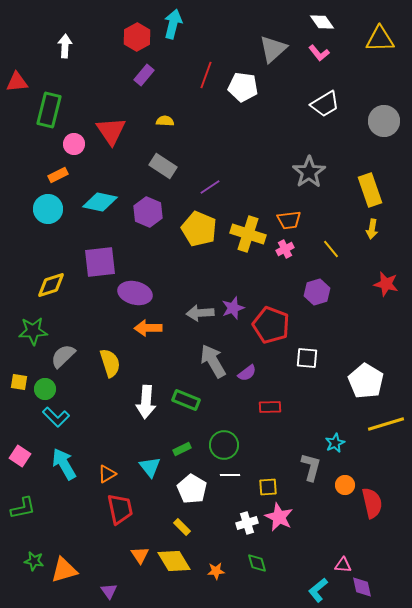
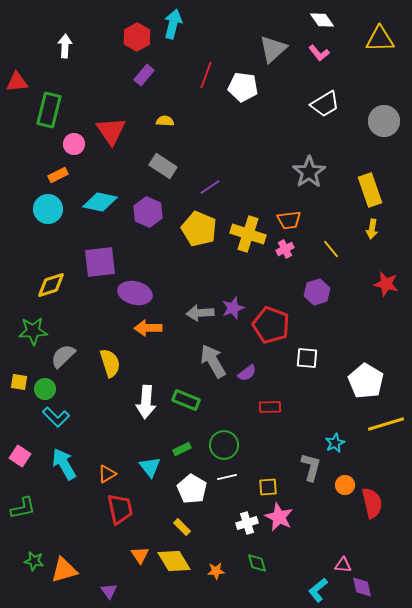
white diamond at (322, 22): moved 2 px up
white line at (230, 475): moved 3 px left, 2 px down; rotated 12 degrees counterclockwise
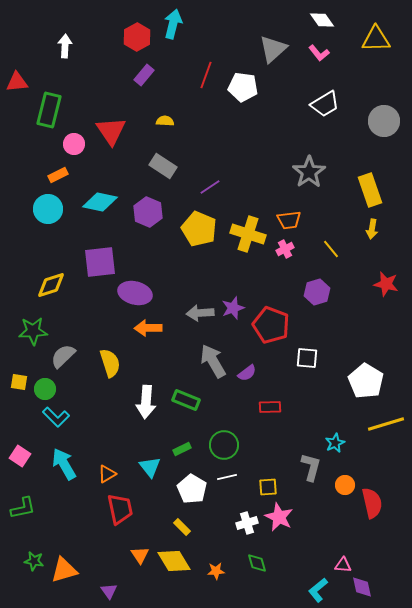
yellow triangle at (380, 39): moved 4 px left
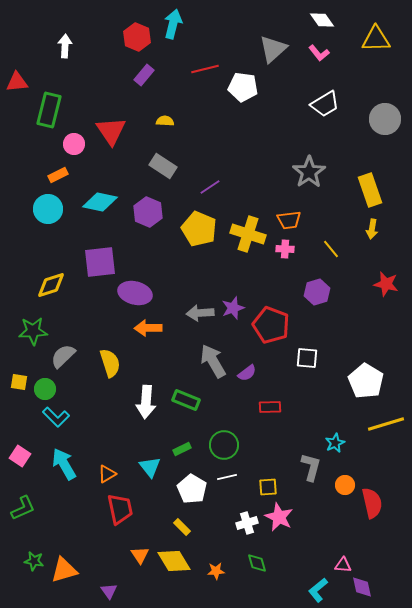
red hexagon at (137, 37): rotated 8 degrees counterclockwise
red line at (206, 75): moved 1 px left, 6 px up; rotated 56 degrees clockwise
gray circle at (384, 121): moved 1 px right, 2 px up
pink cross at (285, 249): rotated 30 degrees clockwise
green L-shape at (23, 508): rotated 12 degrees counterclockwise
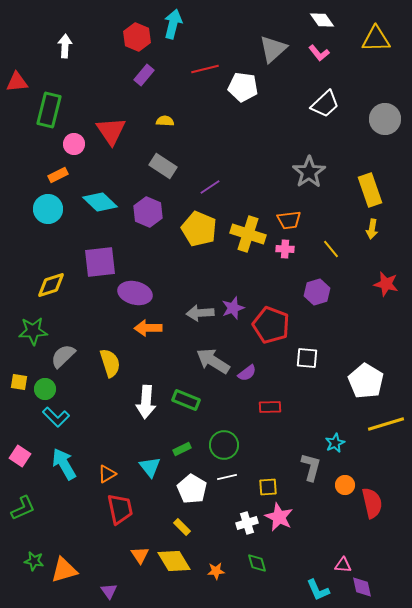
white trapezoid at (325, 104): rotated 12 degrees counterclockwise
cyan diamond at (100, 202): rotated 32 degrees clockwise
gray arrow at (213, 361): rotated 28 degrees counterclockwise
cyan L-shape at (318, 590): rotated 75 degrees counterclockwise
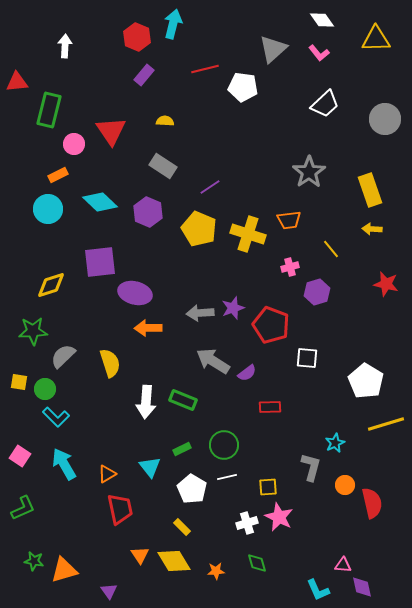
yellow arrow at (372, 229): rotated 84 degrees clockwise
pink cross at (285, 249): moved 5 px right, 18 px down; rotated 18 degrees counterclockwise
green rectangle at (186, 400): moved 3 px left
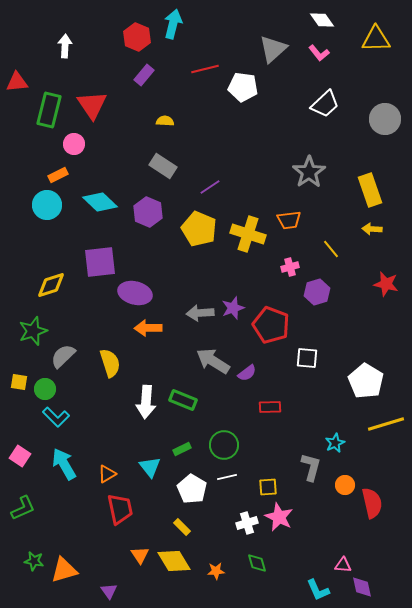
red triangle at (111, 131): moved 19 px left, 26 px up
cyan circle at (48, 209): moved 1 px left, 4 px up
green star at (33, 331): rotated 16 degrees counterclockwise
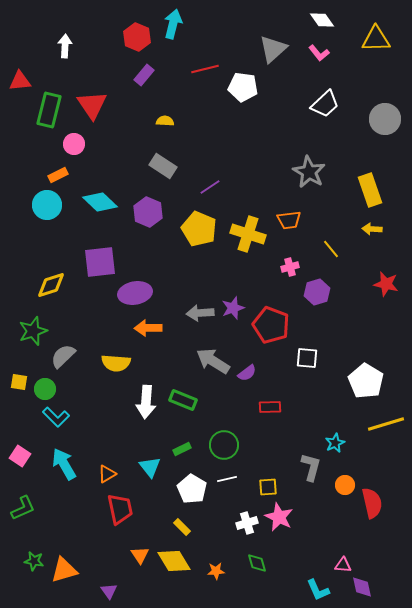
red triangle at (17, 82): moved 3 px right, 1 px up
gray star at (309, 172): rotated 8 degrees counterclockwise
purple ellipse at (135, 293): rotated 24 degrees counterclockwise
yellow semicircle at (110, 363): moved 6 px right; rotated 112 degrees clockwise
white line at (227, 477): moved 2 px down
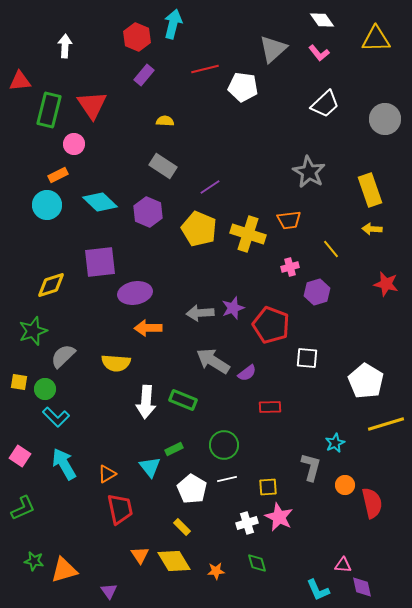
green rectangle at (182, 449): moved 8 px left
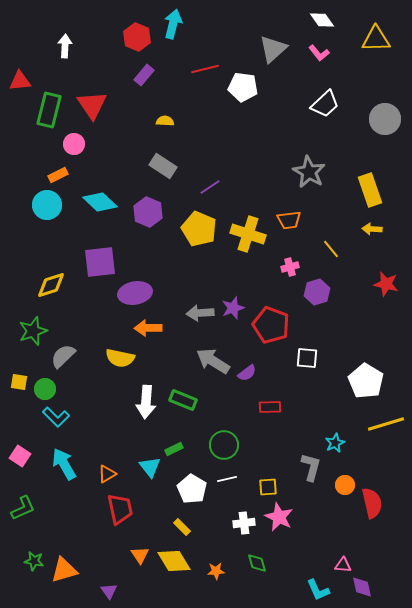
yellow semicircle at (116, 363): moved 4 px right, 5 px up; rotated 8 degrees clockwise
white cross at (247, 523): moved 3 px left; rotated 10 degrees clockwise
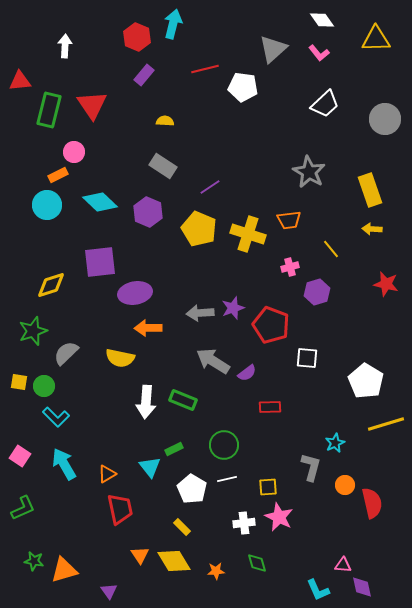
pink circle at (74, 144): moved 8 px down
gray semicircle at (63, 356): moved 3 px right, 3 px up
green circle at (45, 389): moved 1 px left, 3 px up
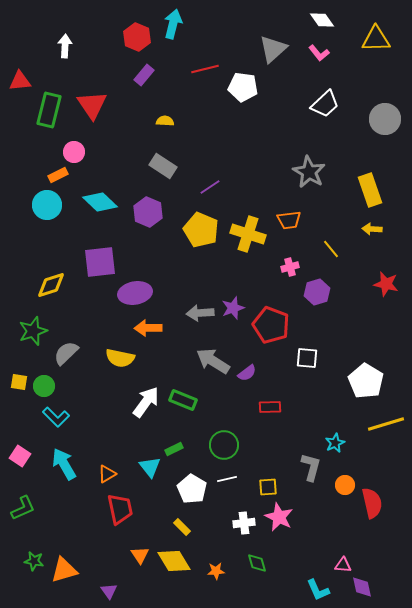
yellow pentagon at (199, 229): moved 2 px right, 1 px down
white arrow at (146, 402): rotated 148 degrees counterclockwise
